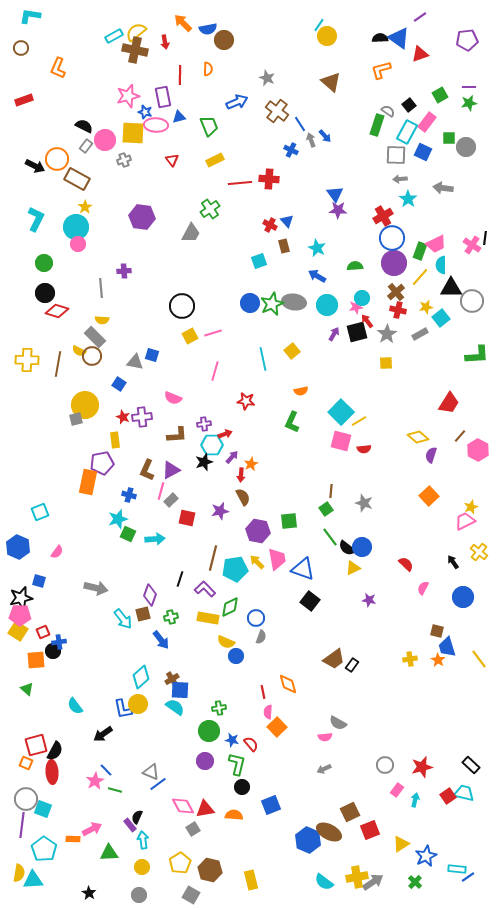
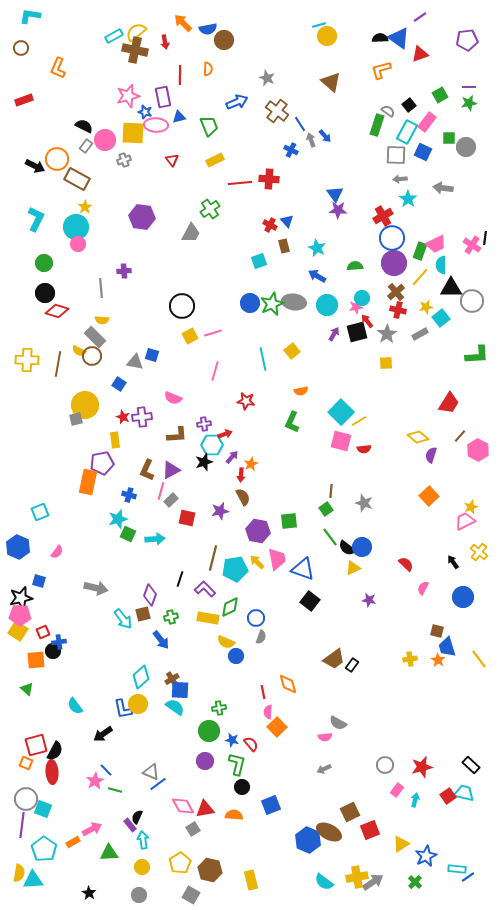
cyan line at (319, 25): rotated 40 degrees clockwise
orange rectangle at (73, 839): moved 3 px down; rotated 32 degrees counterclockwise
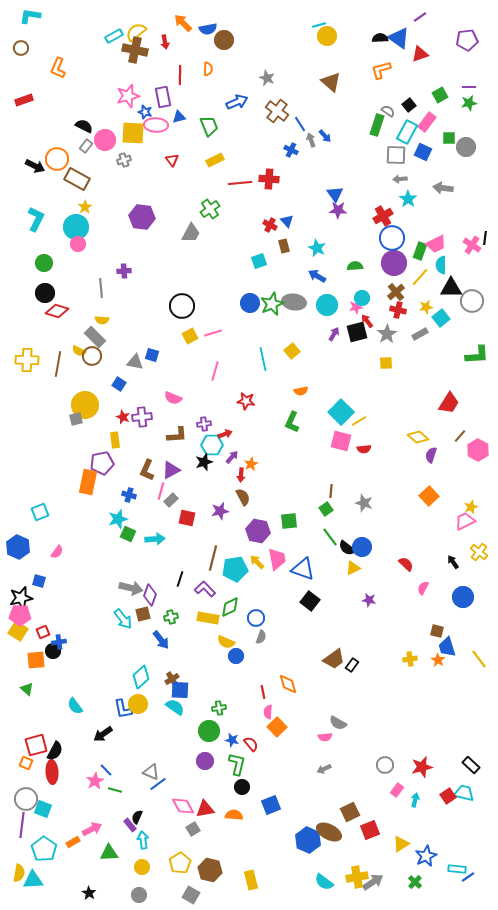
gray arrow at (96, 588): moved 35 px right
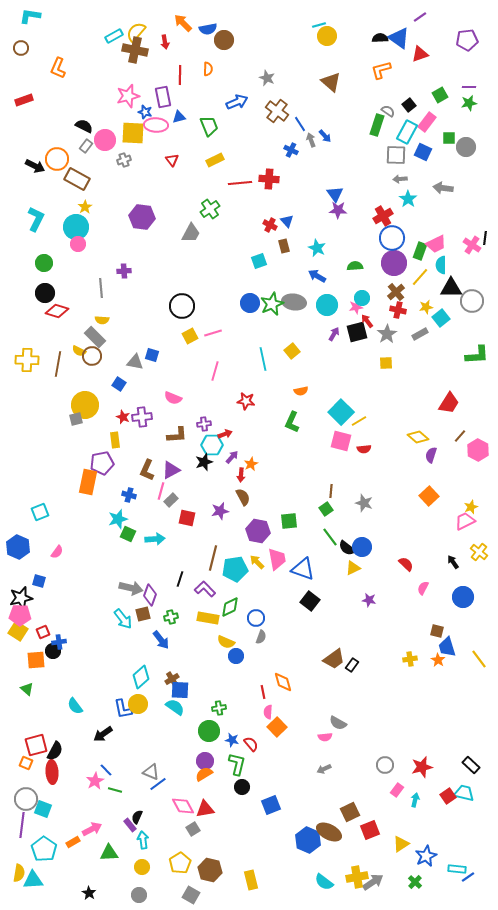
yellow semicircle at (136, 32): rotated 10 degrees counterclockwise
orange diamond at (288, 684): moved 5 px left, 2 px up
orange semicircle at (234, 815): moved 30 px left, 41 px up; rotated 36 degrees counterclockwise
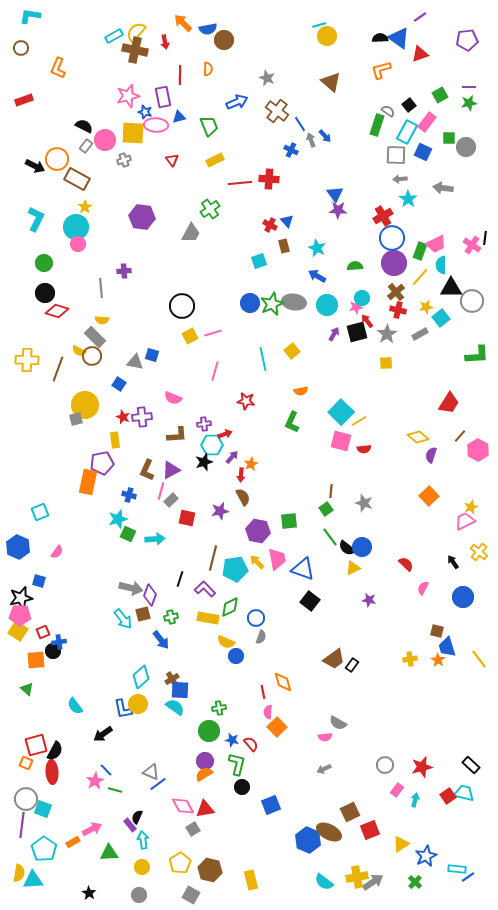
brown line at (58, 364): moved 5 px down; rotated 10 degrees clockwise
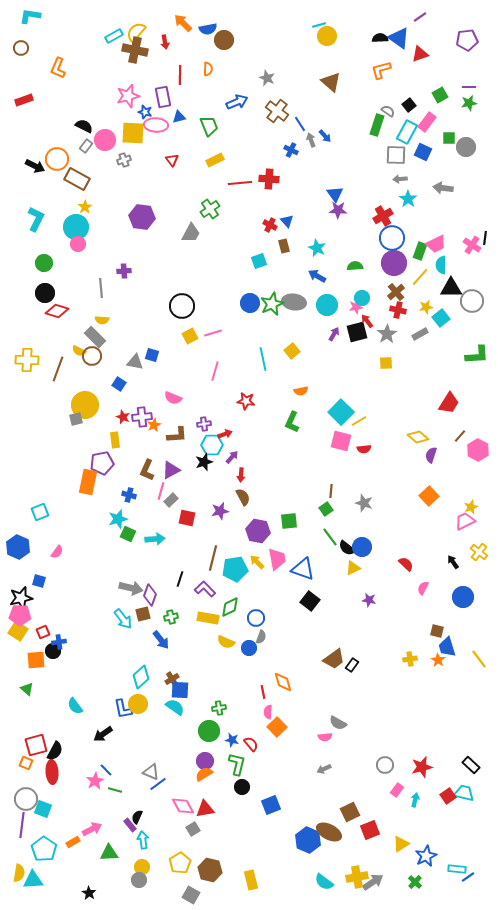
orange star at (251, 464): moved 97 px left, 39 px up
blue circle at (236, 656): moved 13 px right, 8 px up
gray circle at (139, 895): moved 15 px up
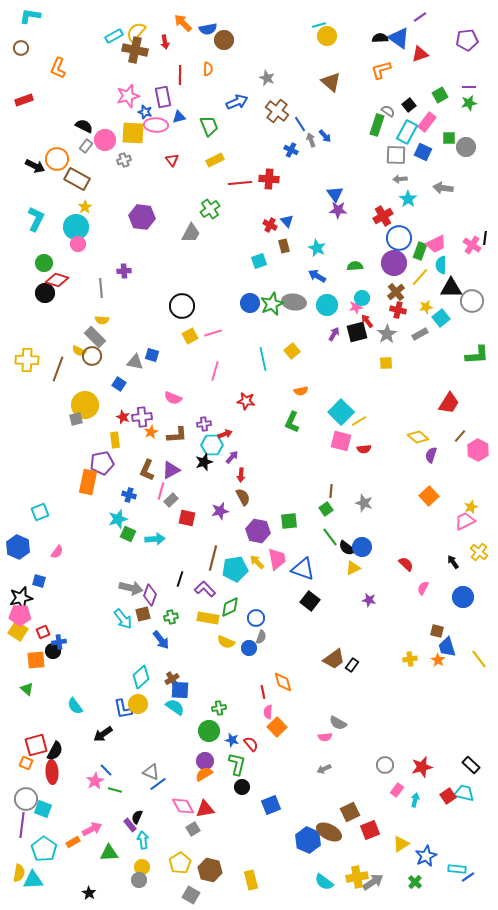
blue circle at (392, 238): moved 7 px right
red diamond at (57, 311): moved 31 px up
orange star at (154, 425): moved 3 px left, 7 px down
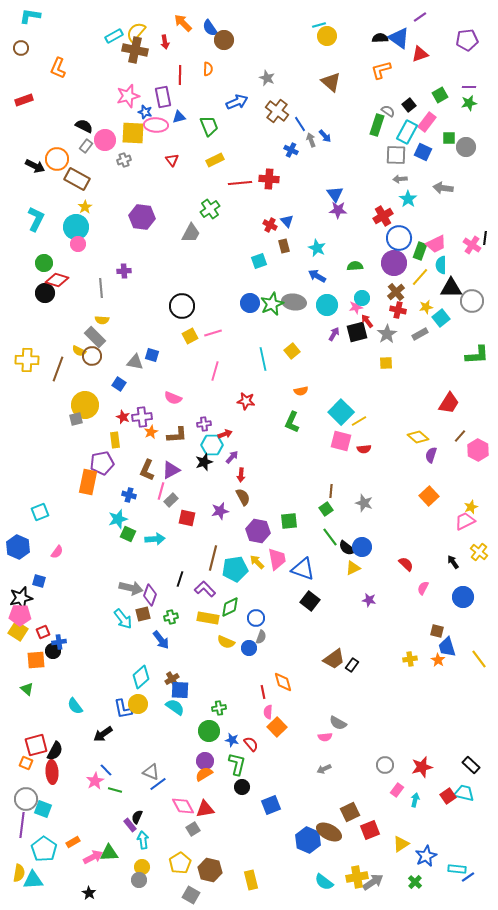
blue semicircle at (208, 29): moved 2 px right, 1 px up; rotated 66 degrees clockwise
pink arrow at (92, 829): moved 1 px right, 28 px down
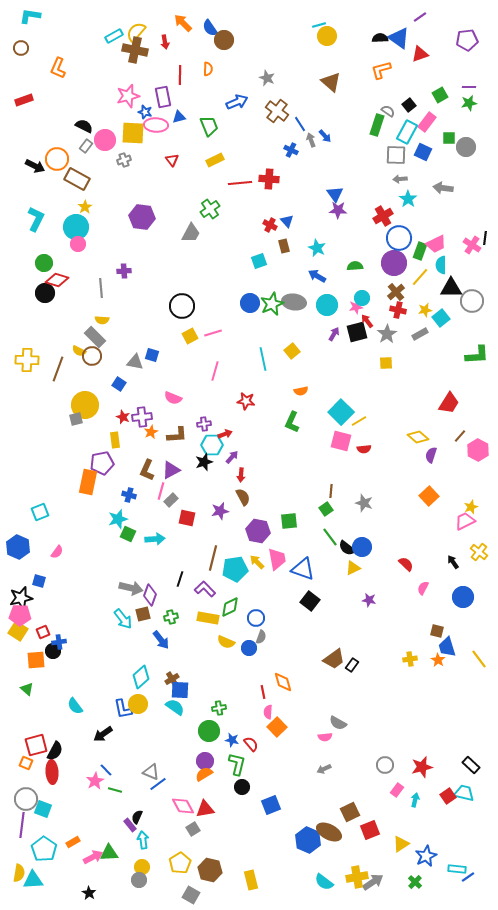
yellow star at (426, 307): moved 1 px left, 3 px down
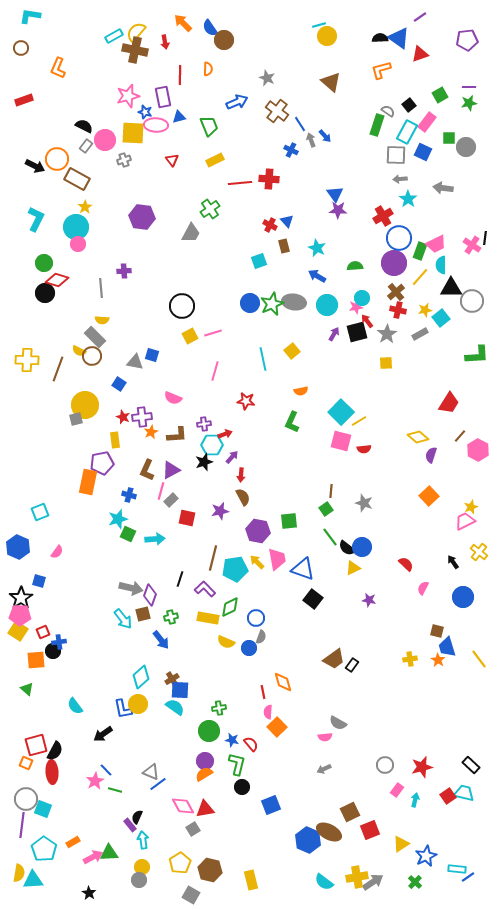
black star at (21, 598): rotated 20 degrees counterclockwise
black square at (310, 601): moved 3 px right, 2 px up
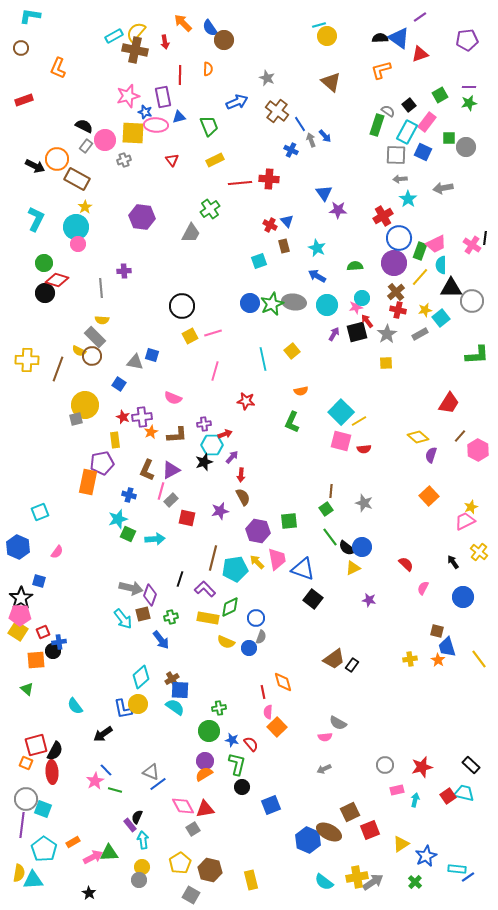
gray arrow at (443, 188): rotated 18 degrees counterclockwise
blue triangle at (335, 194): moved 11 px left, 1 px up
pink rectangle at (397, 790): rotated 40 degrees clockwise
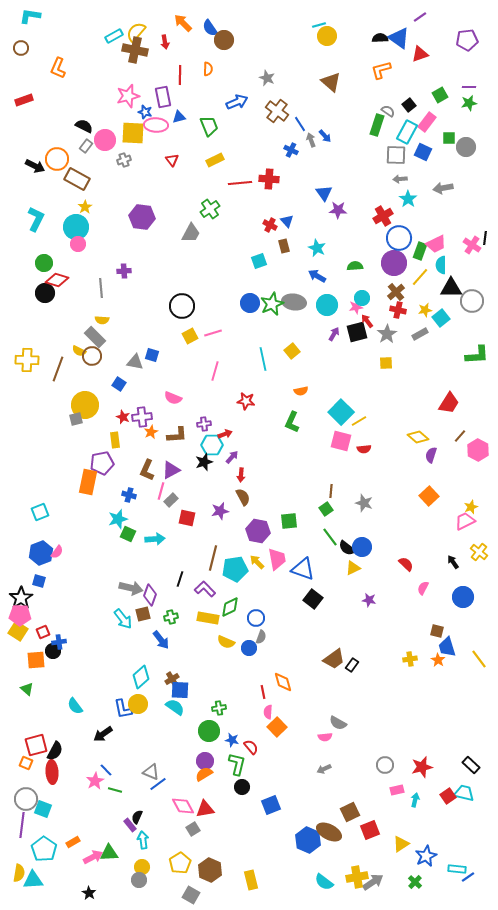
blue hexagon at (18, 547): moved 23 px right, 6 px down; rotated 15 degrees clockwise
red semicircle at (251, 744): moved 3 px down
brown hexagon at (210, 870): rotated 10 degrees clockwise
